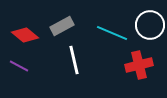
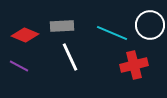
gray rectangle: rotated 25 degrees clockwise
red diamond: rotated 16 degrees counterclockwise
white line: moved 4 px left, 3 px up; rotated 12 degrees counterclockwise
red cross: moved 5 px left
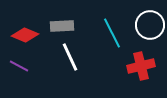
cyan line: rotated 40 degrees clockwise
red cross: moved 7 px right, 1 px down
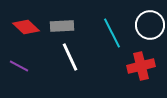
red diamond: moved 1 px right, 8 px up; rotated 20 degrees clockwise
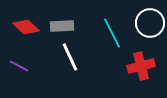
white circle: moved 2 px up
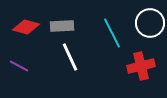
red diamond: rotated 28 degrees counterclockwise
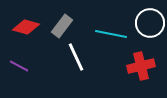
gray rectangle: rotated 50 degrees counterclockwise
cyan line: moved 1 px left, 1 px down; rotated 52 degrees counterclockwise
white line: moved 6 px right
